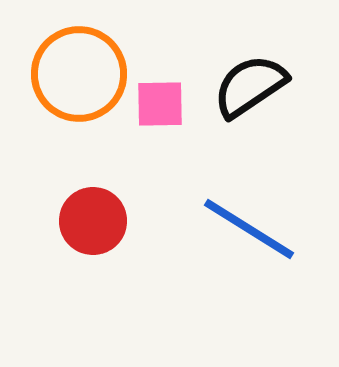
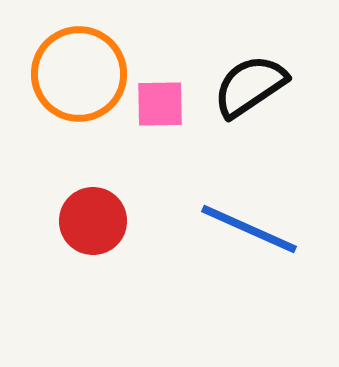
blue line: rotated 8 degrees counterclockwise
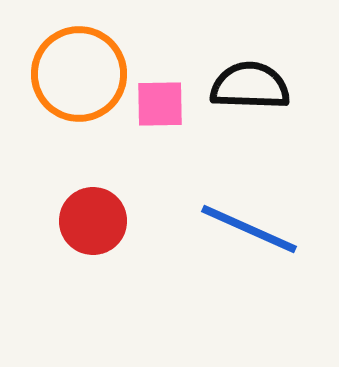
black semicircle: rotated 36 degrees clockwise
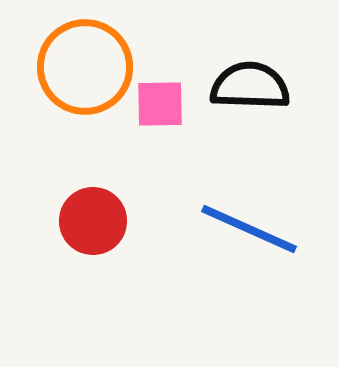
orange circle: moved 6 px right, 7 px up
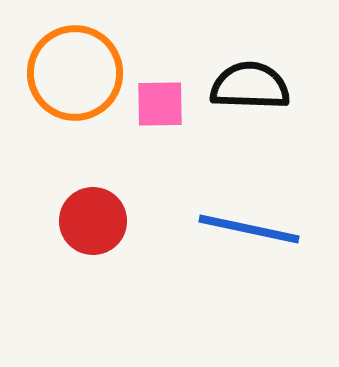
orange circle: moved 10 px left, 6 px down
blue line: rotated 12 degrees counterclockwise
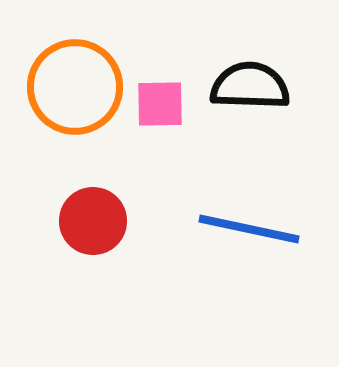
orange circle: moved 14 px down
